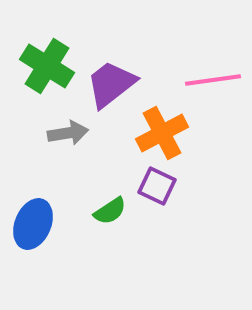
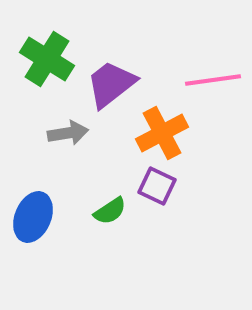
green cross: moved 7 px up
blue ellipse: moved 7 px up
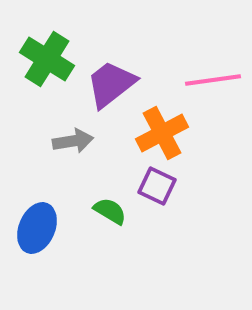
gray arrow: moved 5 px right, 8 px down
green semicircle: rotated 116 degrees counterclockwise
blue ellipse: moved 4 px right, 11 px down
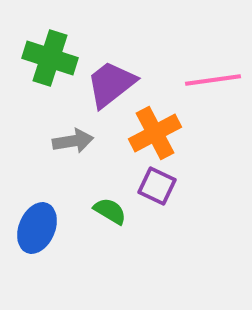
green cross: moved 3 px right, 1 px up; rotated 14 degrees counterclockwise
orange cross: moved 7 px left
